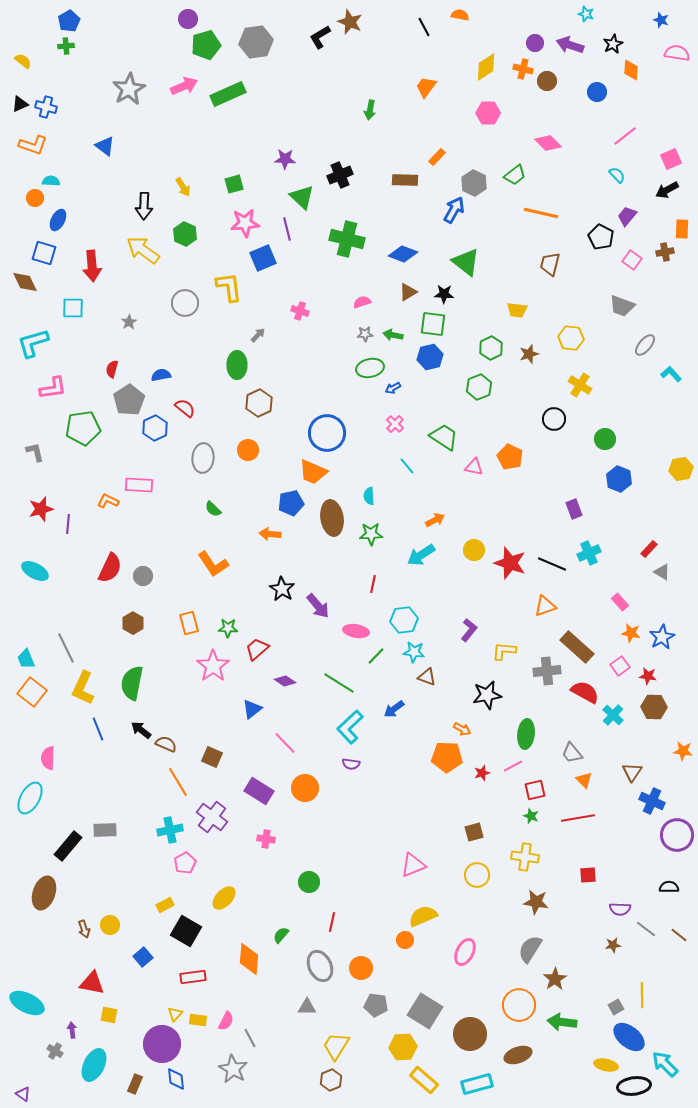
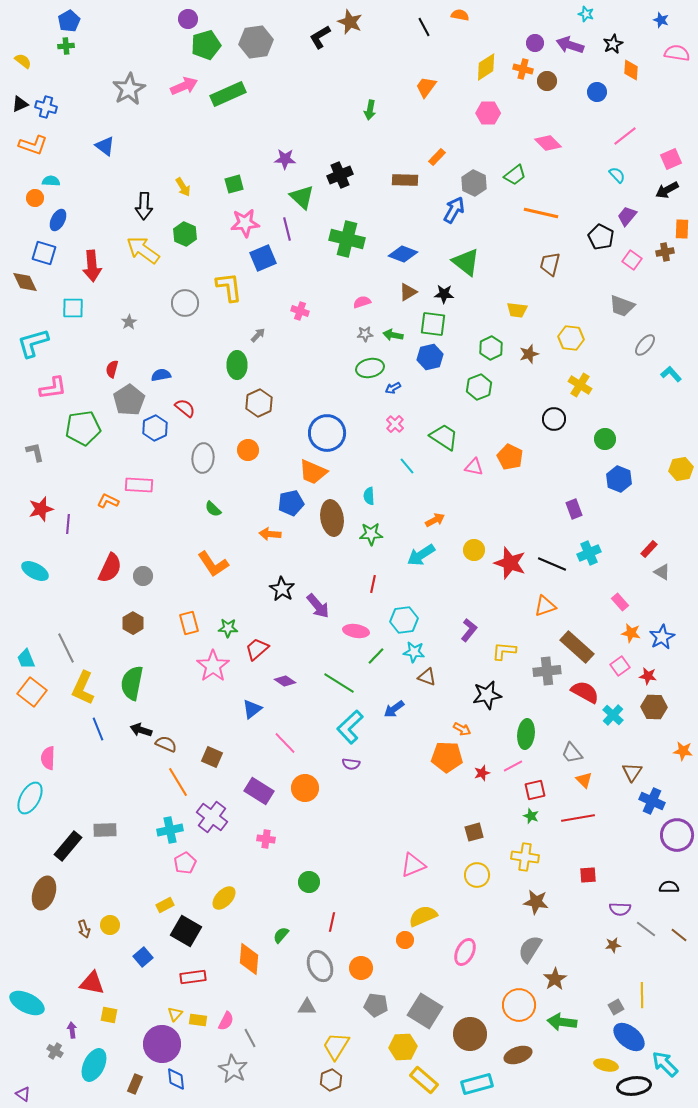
black arrow at (141, 730): rotated 20 degrees counterclockwise
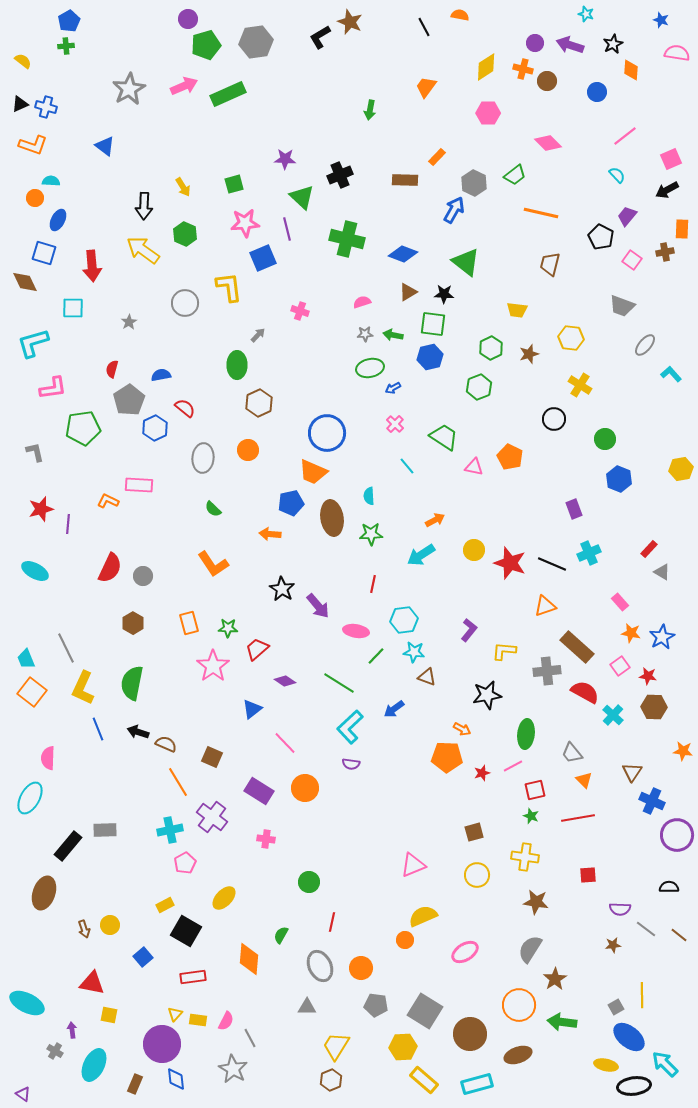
black arrow at (141, 730): moved 3 px left, 2 px down
green semicircle at (281, 935): rotated 12 degrees counterclockwise
pink ellipse at (465, 952): rotated 32 degrees clockwise
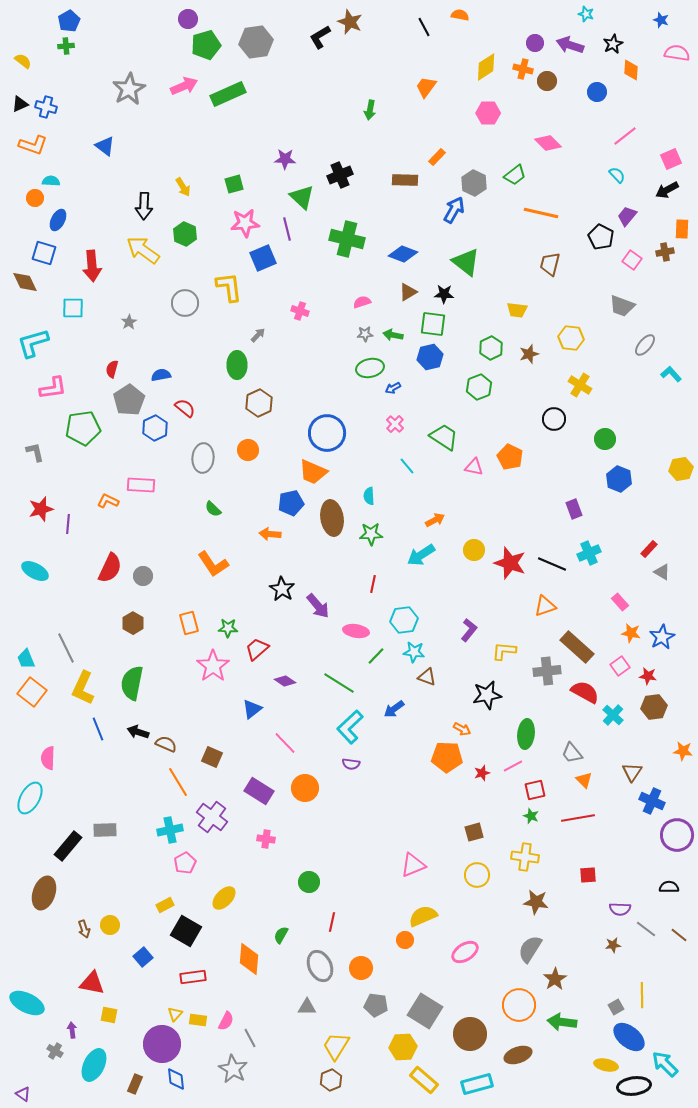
pink rectangle at (139, 485): moved 2 px right
brown hexagon at (654, 707): rotated 10 degrees counterclockwise
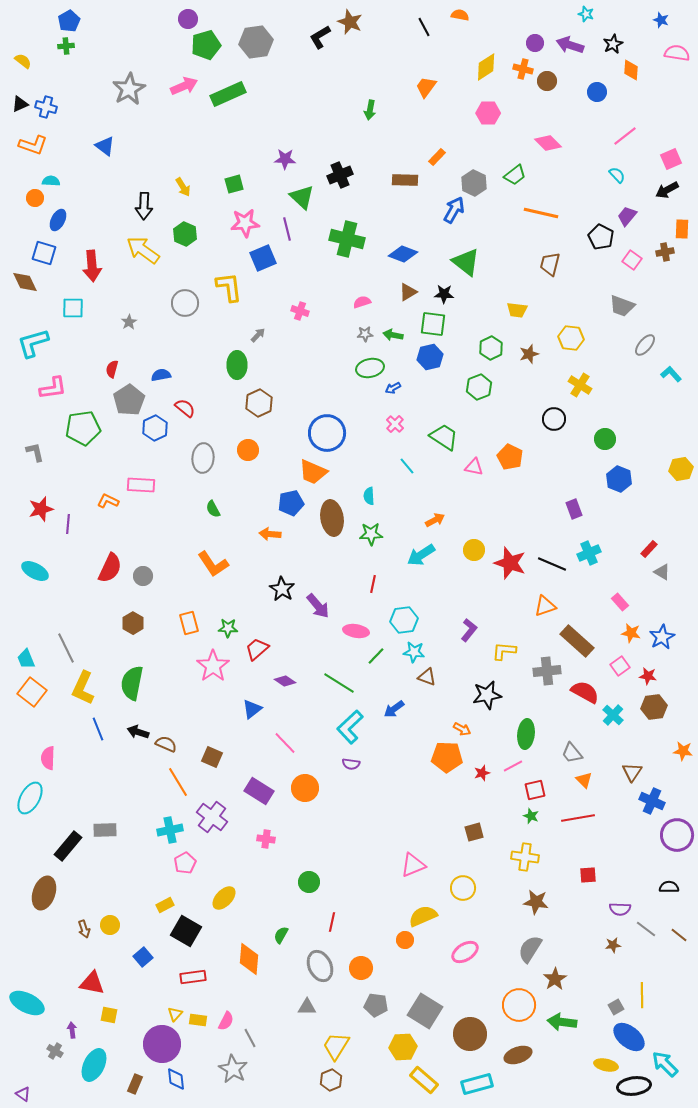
green semicircle at (213, 509): rotated 18 degrees clockwise
brown rectangle at (577, 647): moved 6 px up
yellow circle at (477, 875): moved 14 px left, 13 px down
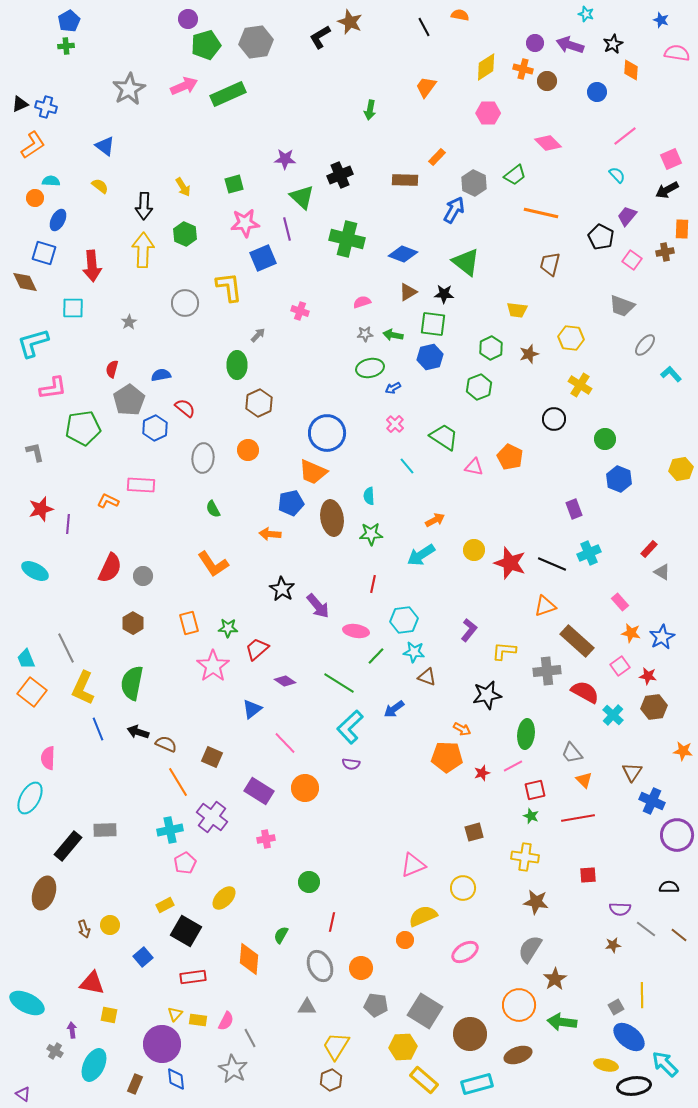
yellow semicircle at (23, 61): moved 77 px right, 125 px down
orange L-shape at (33, 145): rotated 52 degrees counterclockwise
yellow arrow at (143, 250): rotated 56 degrees clockwise
pink cross at (266, 839): rotated 18 degrees counterclockwise
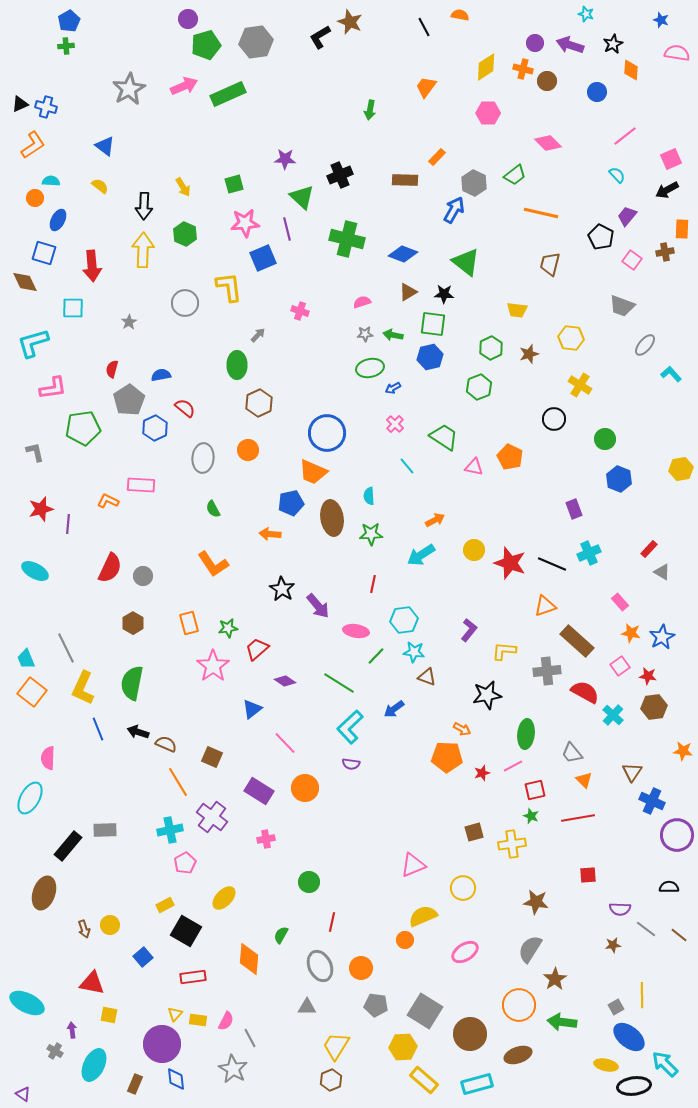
green star at (228, 628): rotated 12 degrees counterclockwise
yellow cross at (525, 857): moved 13 px left, 13 px up; rotated 16 degrees counterclockwise
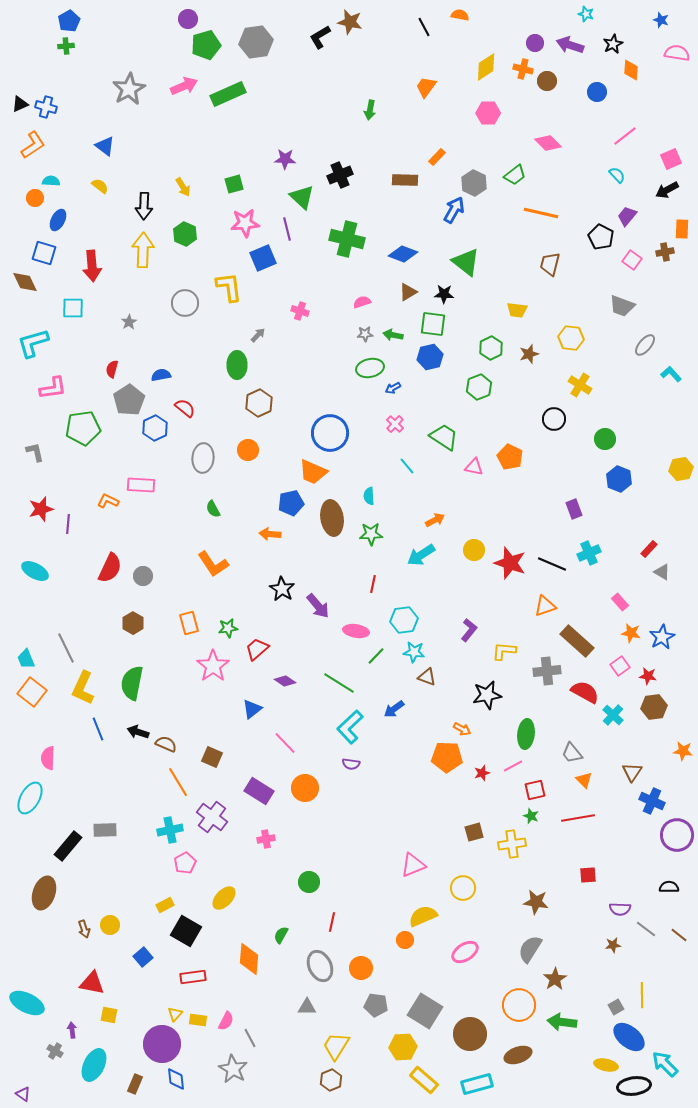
brown star at (350, 22): rotated 10 degrees counterclockwise
blue circle at (327, 433): moved 3 px right
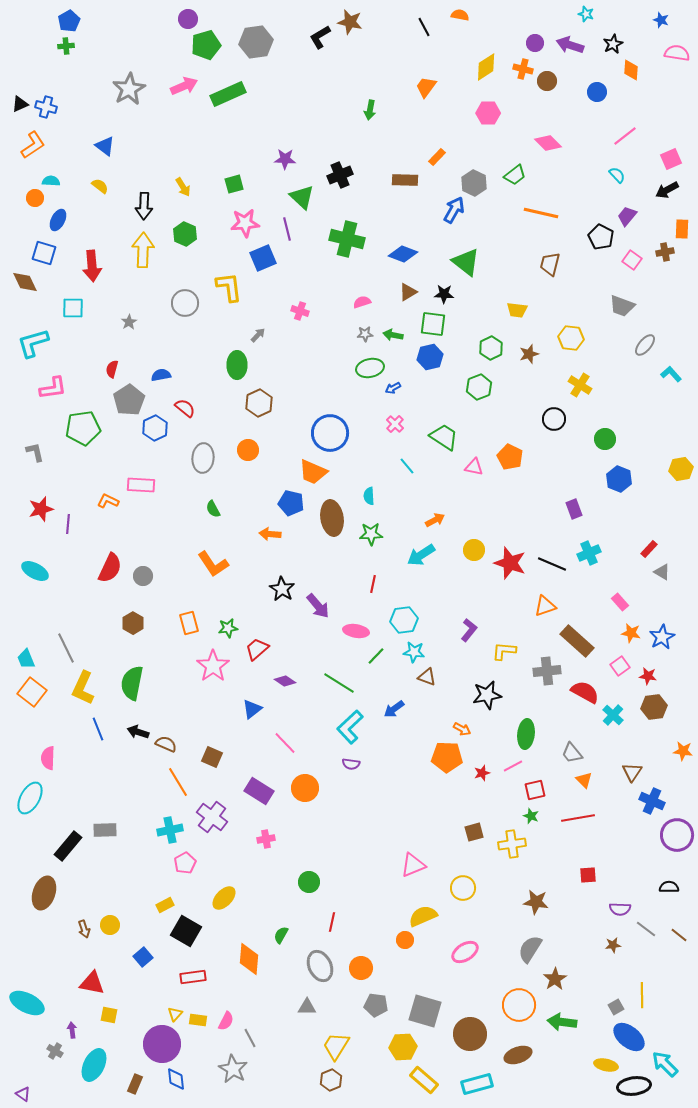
blue pentagon at (291, 503): rotated 25 degrees clockwise
gray square at (425, 1011): rotated 16 degrees counterclockwise
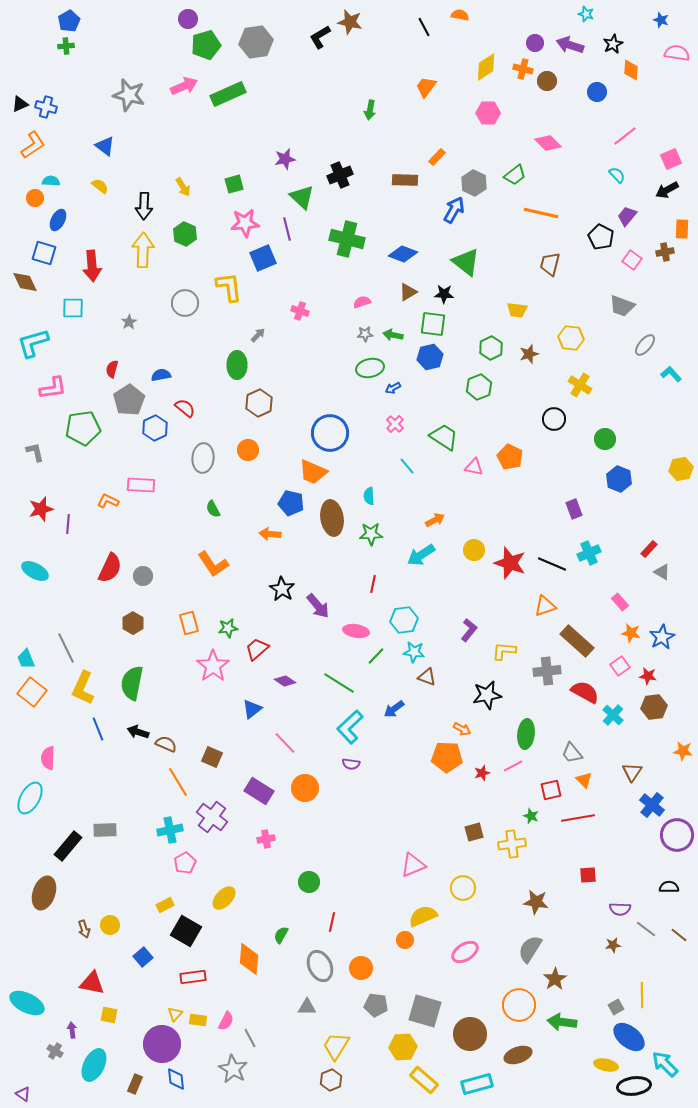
gray star at (129, 89): moved 6 px down; rotated 28 degrees counterclockwise
purple star at (285, 159): rotated 15 degrees counterclockwise
red square at (535, 790): moved 16 px right
blue cross at (652, 801): moved 4 px down; rotated 15 degrees clockwise
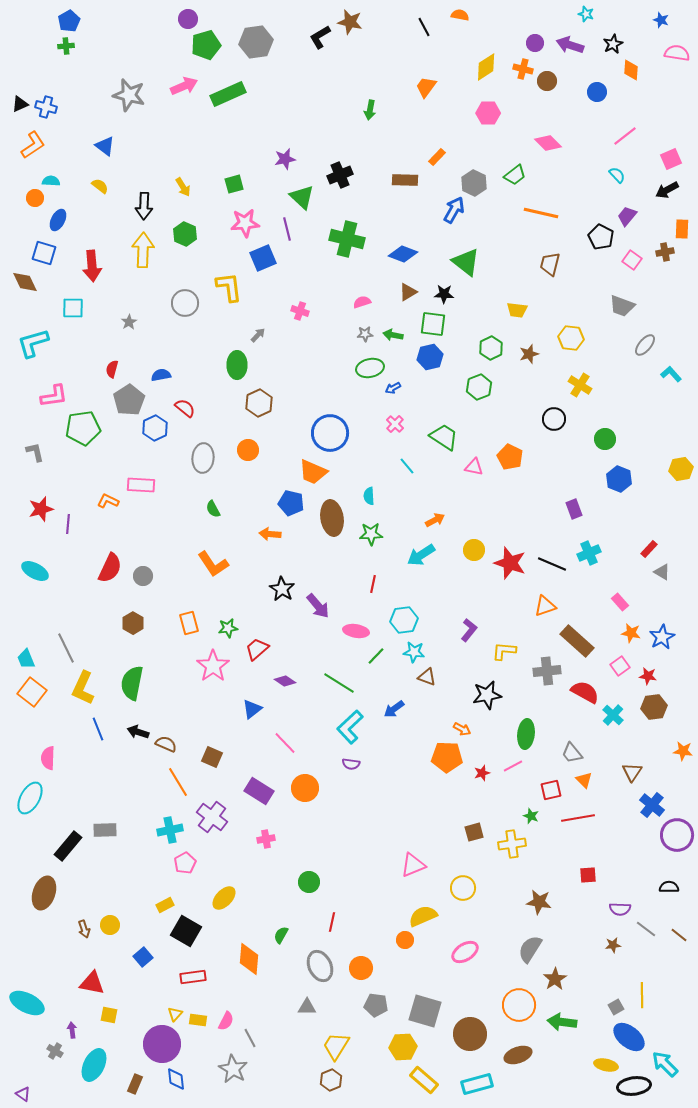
pink L-shape at (53, 388): moved 1 px right, 8 px down
brown star at (536, 902): moved 3 px right
